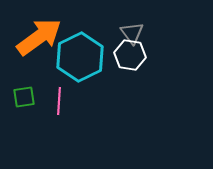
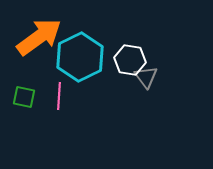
gray triangle: moved 14 px right, 44 px down
white hexagon: moved 5 px down
green square: rotated 20 degrees clockwise
pink line: moved 5 px up
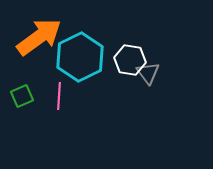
gray triangle: moved 2 px right, 4 px up
green square: moved 2 px left, 1 px up; rotated 35 degrees counterclockwise
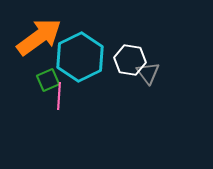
green square: moved 26 px right, 16 px up
